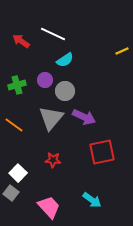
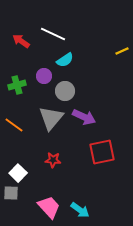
purple circle: moved 1 px left, 4 px up
gray square: rotated 35 degrees counterclockwise
cyan arrow: moved 12 px left, 10 px down
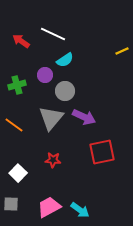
purple circle: moved 1 px right, 1 px up
gray square: moved 11 px down
pink trapezoid: rotated 75 degrees counterclockwise
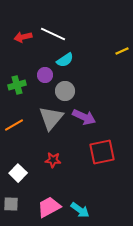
red arrow: moved 2 px right, 4 px up; rotated 48 degrees counterclockwise
orange line: rotated 66 degrees counterclockwise
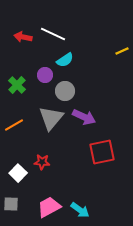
red arrow: rotated 24 degrees clockwise
green cross: rotated 30 degrees counterclockwise
red star: moved 11 px left, 2 px down
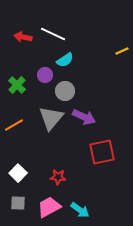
red star: moved 16 px right, 15 px down
gray square: moved 7 px right, 1 px up
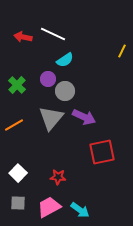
yellow line: rotated 40 degrees counterclockwise
purple circle: moved 3 px right, 4 px down
